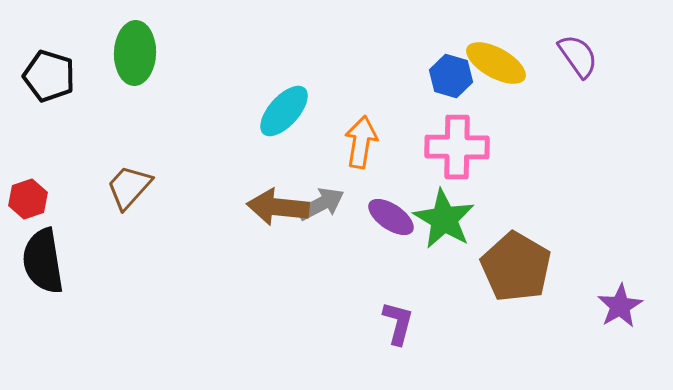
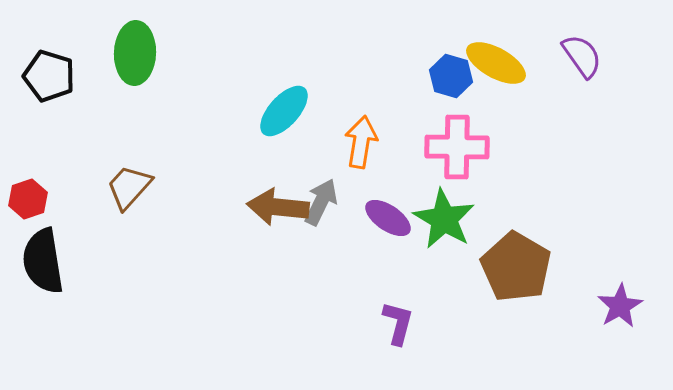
purple semicircle: moved 4 px right
gray arrow: moved 2 px up; rotated 36 degrees counterclockwise
purple ellipse: moved 3 px left, 1 px down
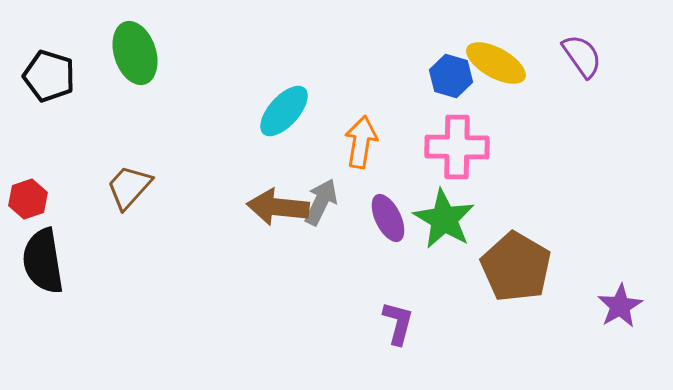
green ellipse: rotated 20 degrees counterclockwise
purple ellipse: rotated 30 degrees clockwise
